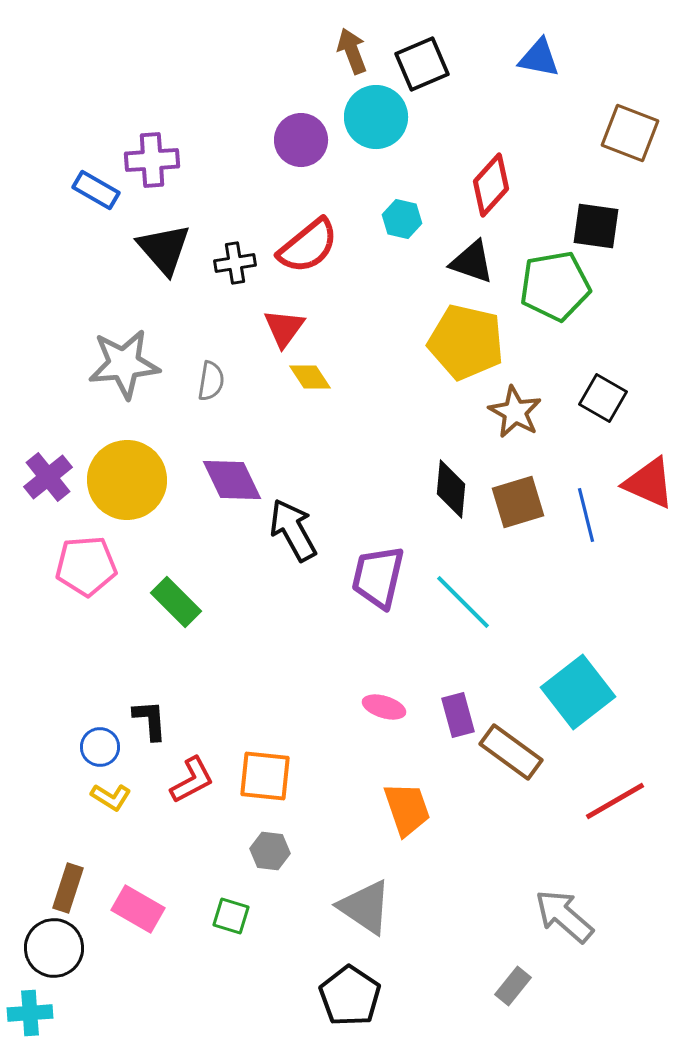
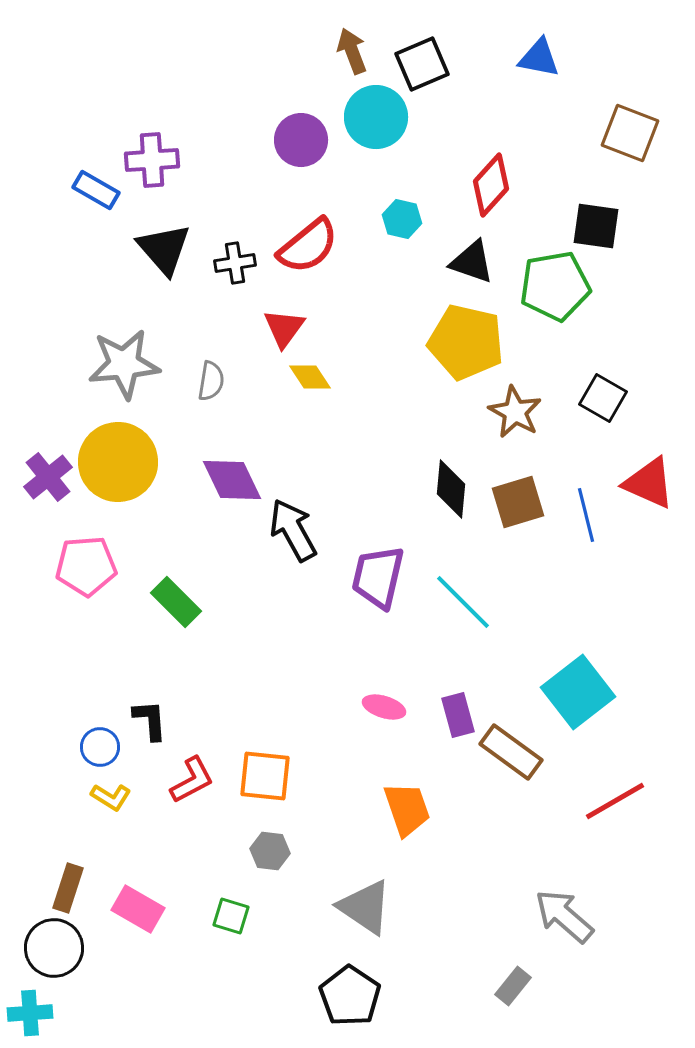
yellow circle at (127, 480): moved 9 px left, 18 px up
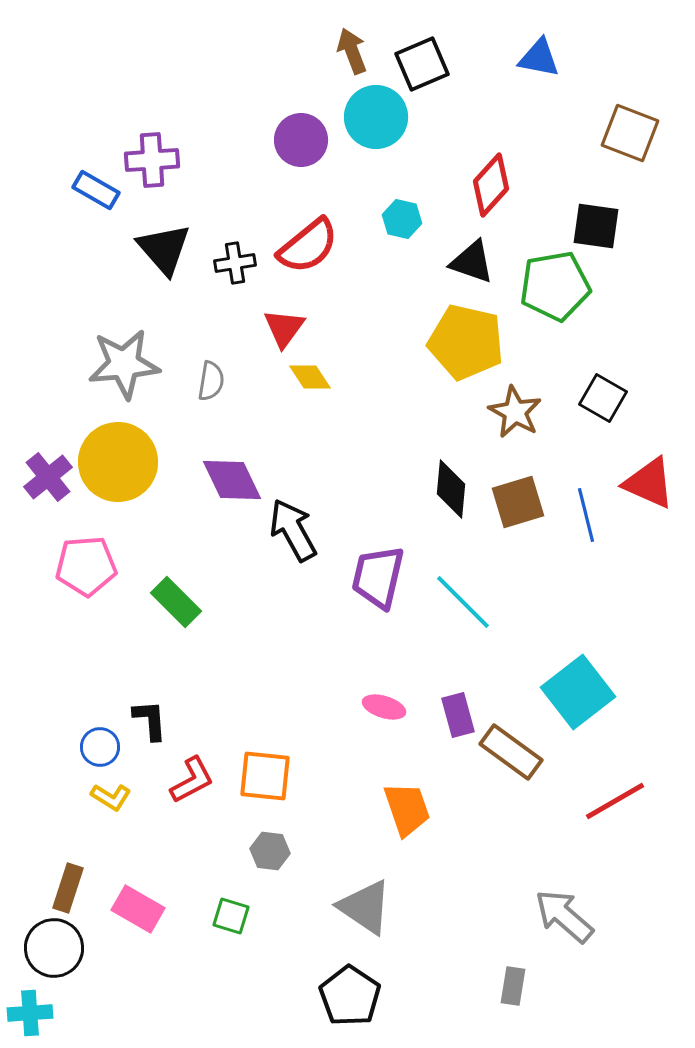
gray rectangle at (513, 986): rotated 30 degrees counterclockwise
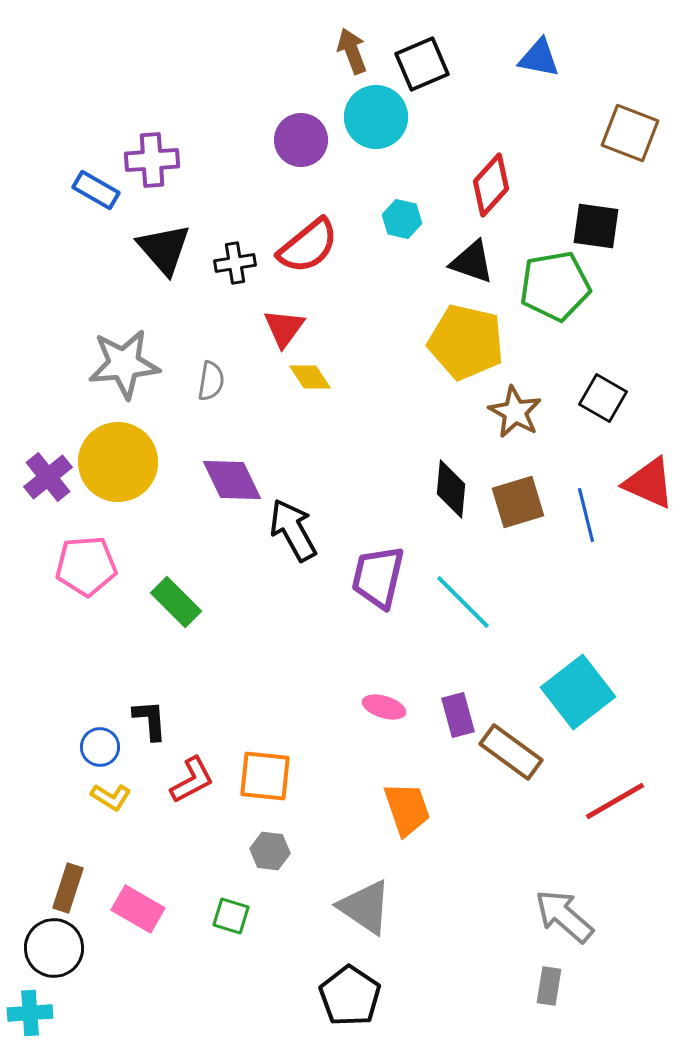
gray rectangle at (513, 986): moved 36 px right
